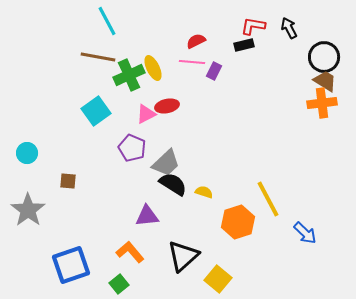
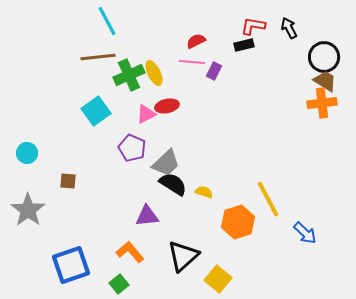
brown line: rotated 16 degrees counterclockwise
yellow ellipse: moved 1 px right, 5 px down
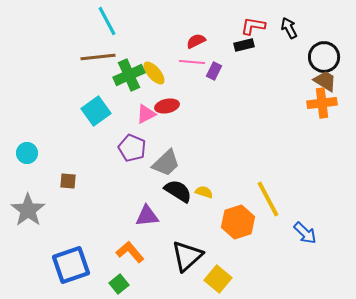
yellow ellipse: rotated 15 degrees counterclockwise
black semicircle: moved 5 px right, 7 px down
black triangle: moved 4 px right
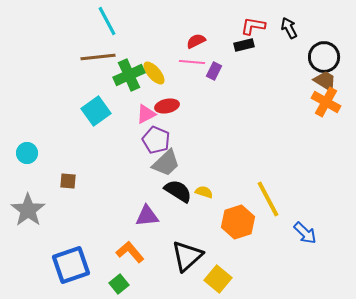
orange cross: moved 4 px right, 1 px up; rotated 36 degrees clockwise
purple pentagon: moved 24 px right, 8 px up
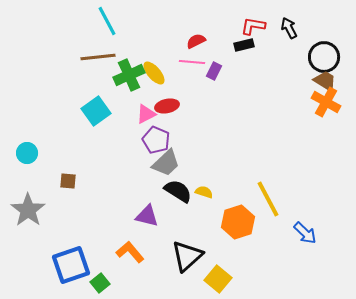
purple triangle: rotated 20 degrees clockwise
green square: moved 19 px left, 1 px up
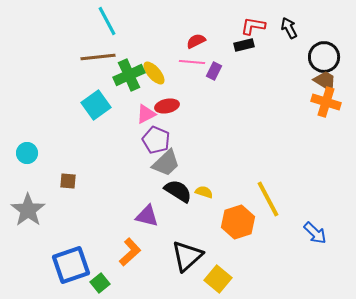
orange cross: rotated 12 degrees counterclockwise
cyan square: moved 6 px up
blue arrow: moved 10 px right
orange L-shape: rotated 88 degrees clockwise
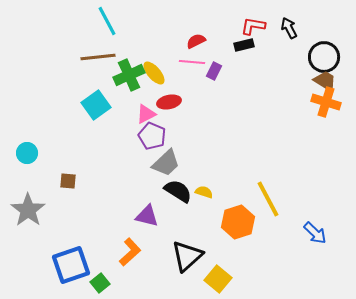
red ellipse: moved 2 px right, 4 px up
purple pentagon: moved 4 px left, 4 px up
